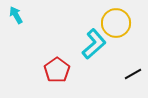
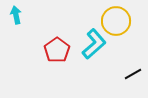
cyan arrow: rotated 18 degrees clockwise
yellow circle: moved 2 px up
red pentagon: moved 20 px up
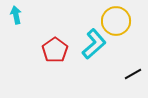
red pentagon: moved 2 px left
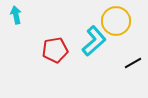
cyan L-shape: moved 3 px up
red pentagon: rotated 25 degrees clockwise
black line: moved 11 px up
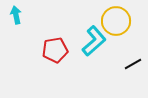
black line: moved 1 px down
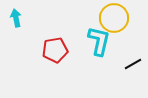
cyan arrow: moved 3 px down
yellow circle: moved 2 px left, 3 px up
cyan L-shape: moved 5 px right; rotated 36 degrees counterclockwise
